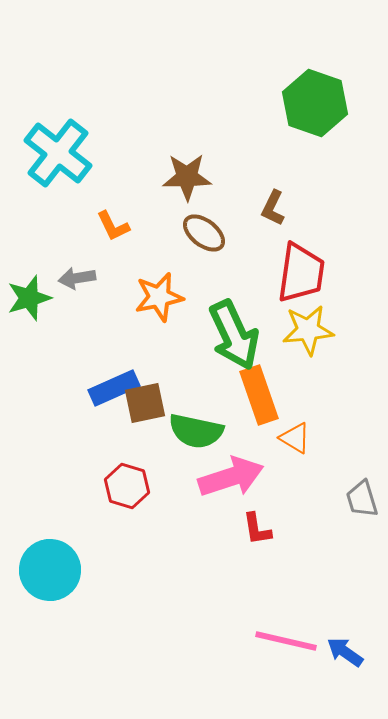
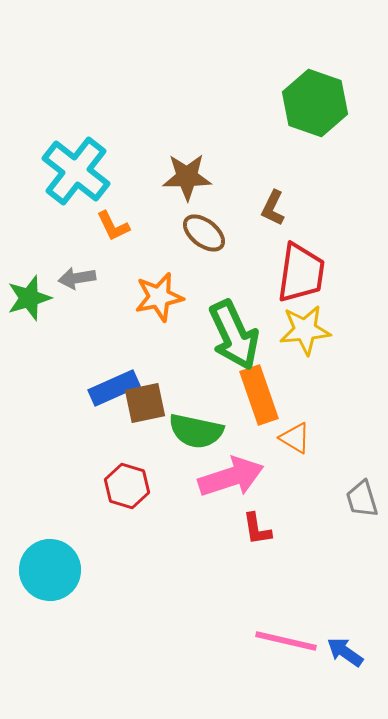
cyan cross: moved 18 px right, 18 px down
yellow star: moved 3 px left
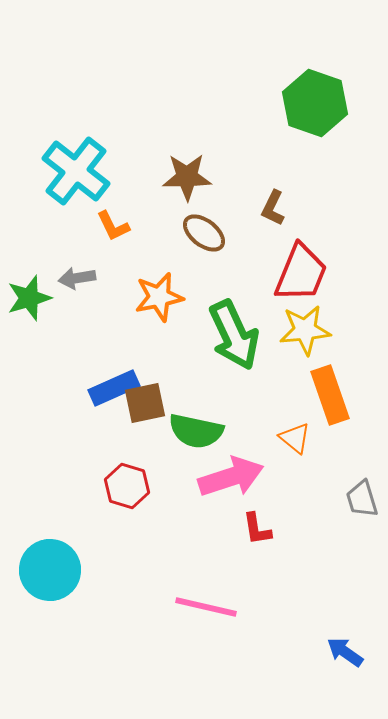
red trapezoid: rotated 14 degrees clockwise
orange rectangle: moved 71 px right
orange triangle: rotated 8 degrees clockwise
pink line: moved 80 px left, 34 px up
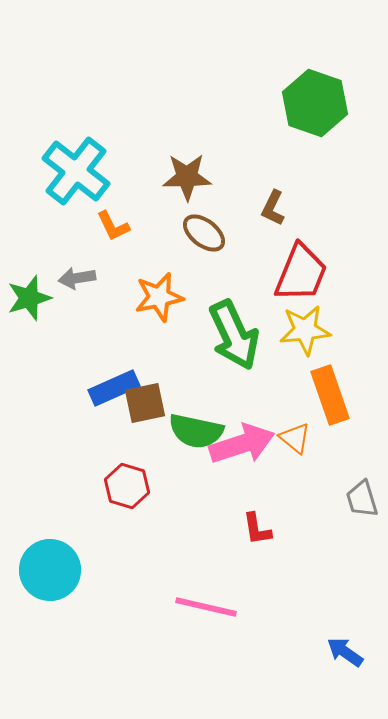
pink arrow: moved 11 px right, 33 px up
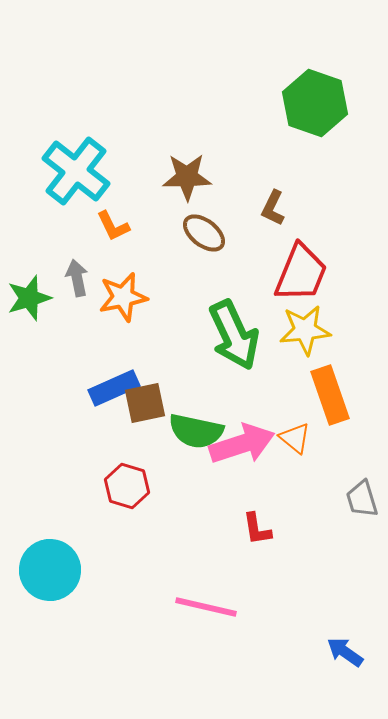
gray arrow: rotated 87 degrees clockwise
orange star: moved 36 px left
